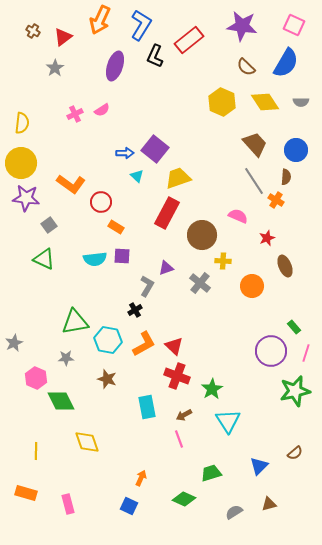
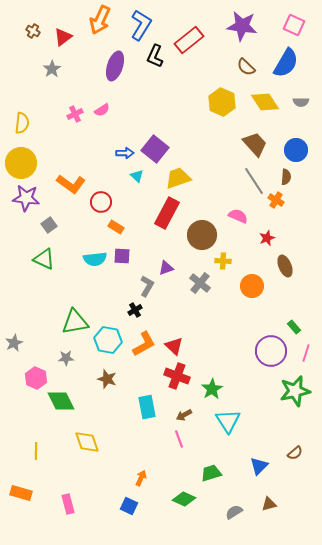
gray star at (55, 68): moved 3 px left, 1 px down
orange rectangle at (26, 493): moved 5 px left
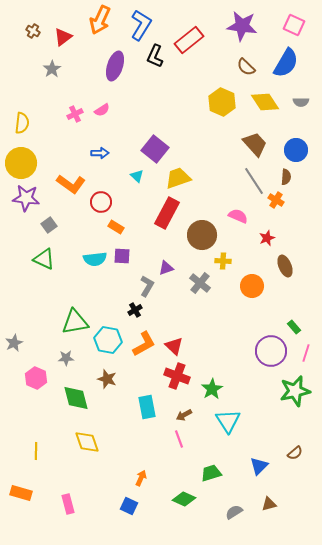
blue arrow at (125, 153): moved 25 px left
green diamond at (61, 401): moved 15 px right, 3 px up; rotated 12 degrees clockwise
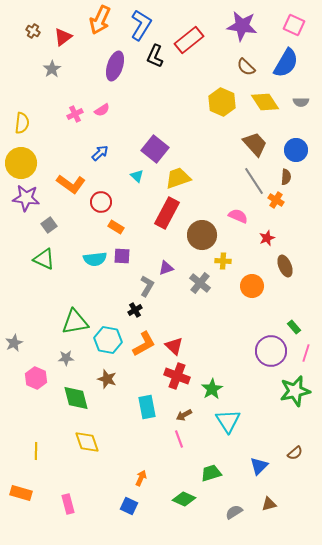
blue arrow at (100, 153): rotated 42 degrees counterclockwise
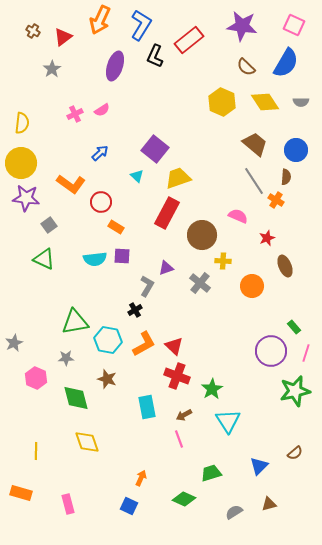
brown trapezoid at (255, 144): rotated 8 degrees counterclockwise
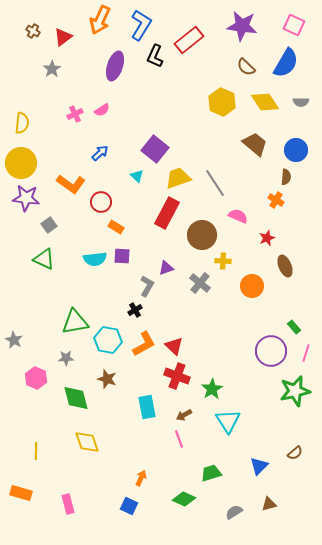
gray line at (254, 181): moved 39 px left, 2 px down
gray star at (14, 343): moved 3 px up; rotated 18 degrees counterclockwise
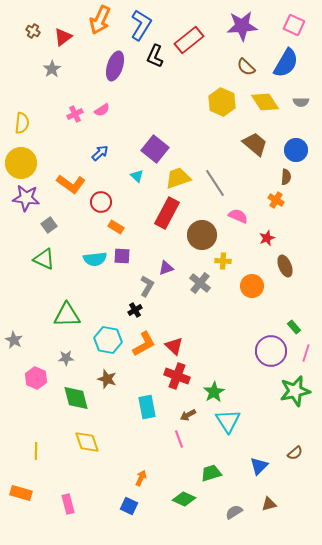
purple star at (242, 26): rotated 12 degrees counterclockwise
green triangle at (75, 322): moved 8 px left, 7 px up; rotated 8 degrees clockwise
green star at (212, 389): moved 2 px right, 3 px down
brown arrow at (184, 415): moved 4 px right
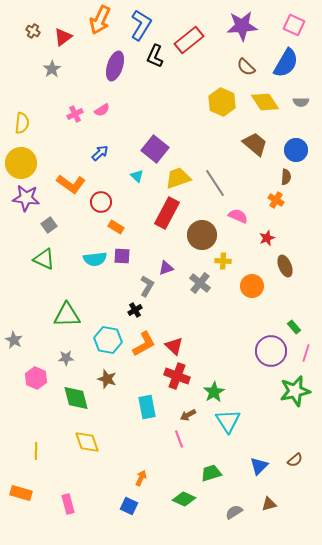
brown semicircle at (295, 453): moved 7 px down
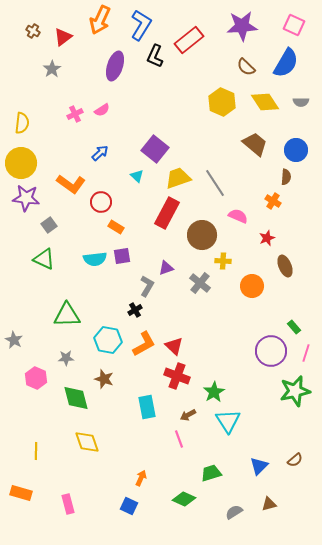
orange cross at (276, 200): moved 3 px left, 1 px down
purple square at (122, 256): rotated 12 degrees counterclockwise
brown star at (107, 379): moved 3 px left
